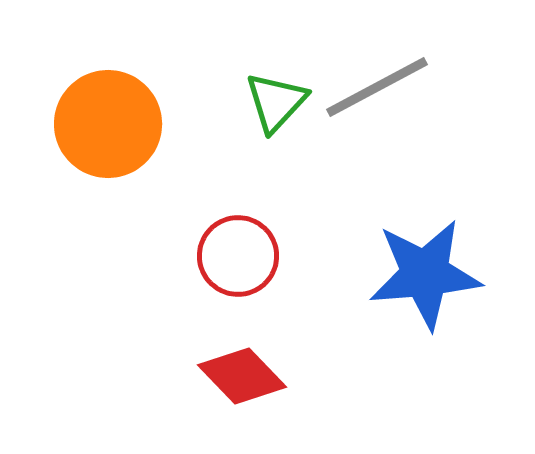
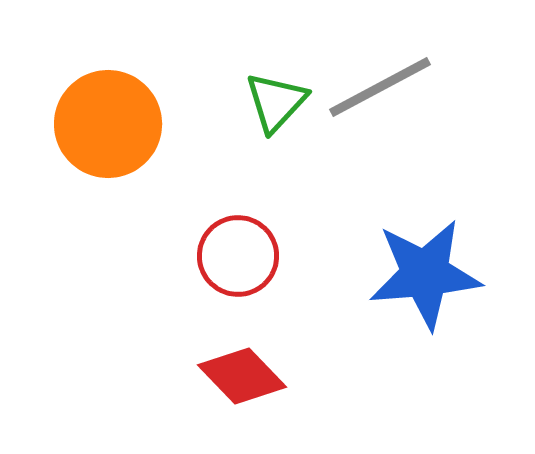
gray line: moved 3 px right
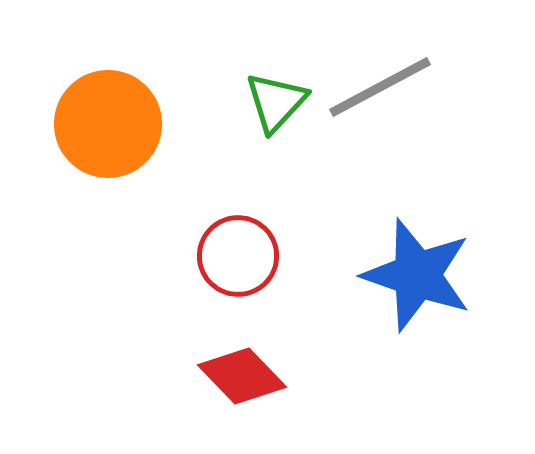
blue star: moved 8 px left, 1 px down; rotated 24 degrees clockwise
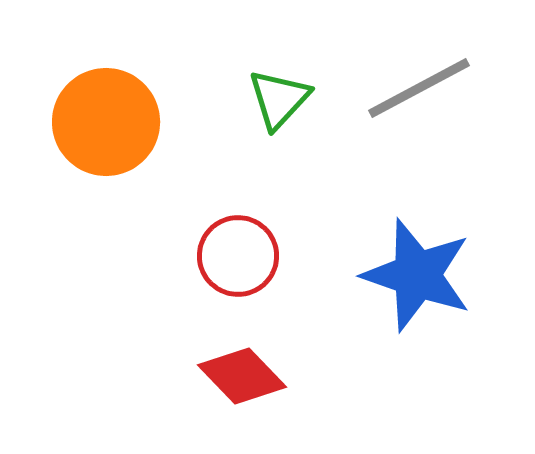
gray line: moved 39 px right, 1 px down
green triangle: moved 3 px right, 3 px up
orange circle: moved 2 px left, 2 px up
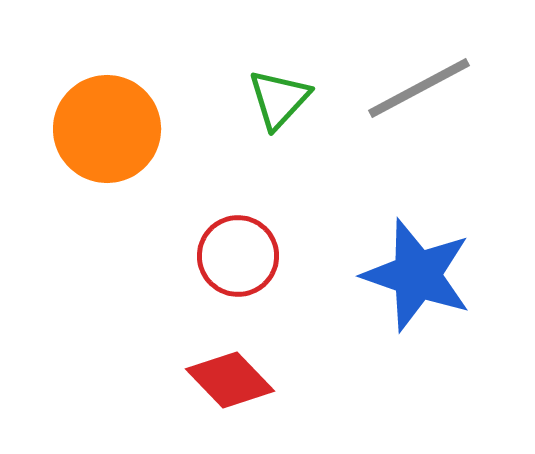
orange circle: moved 1 px right, 7 px down
red diamond: moved 12 px left, 4 px down
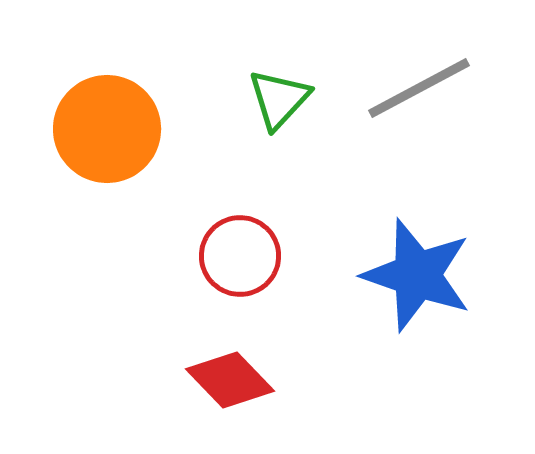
red circle: moved 2 px right
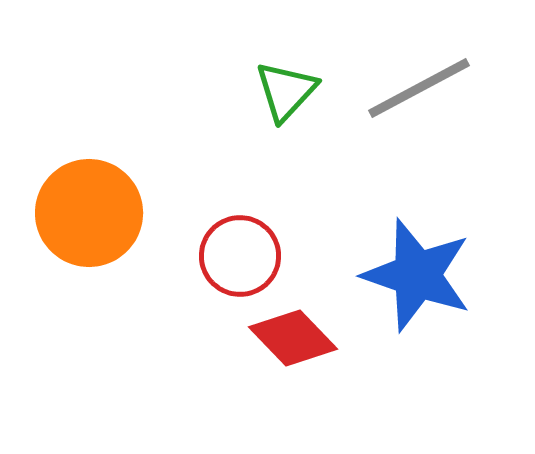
green triangle: moved 7 px right, 8 px up
orange circle: moved 18 px left, 84 px down
red diamond: moved 63 px right, 42 px up
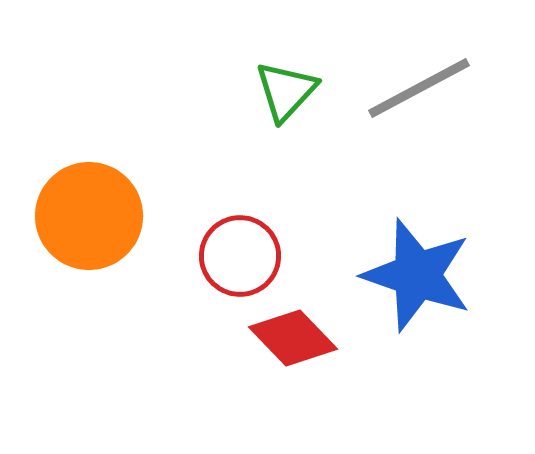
orange circle: moved 3 px down
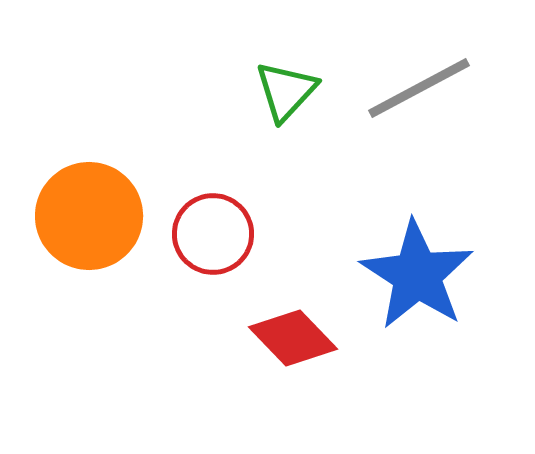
red circle: moved 27 px left, 22 px up
blue star: rotated 14 degrees clockwise
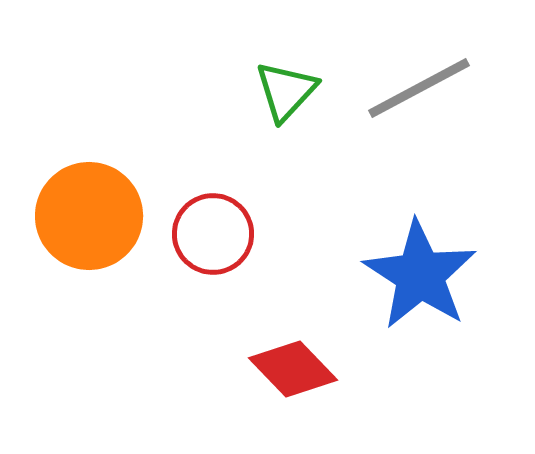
blue star: moved 3 px right
red diamond: moved 31 px down
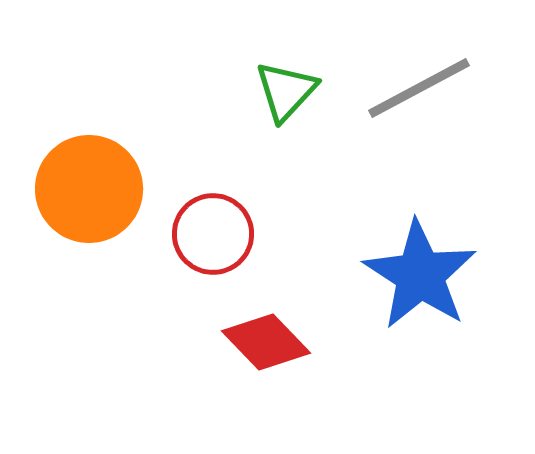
orange circle: moved 27 px up
red diamond: moved 27 px left, 27 px up
